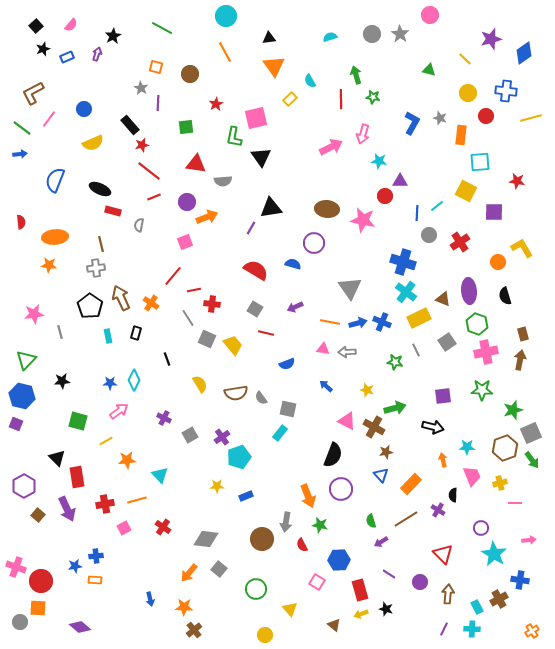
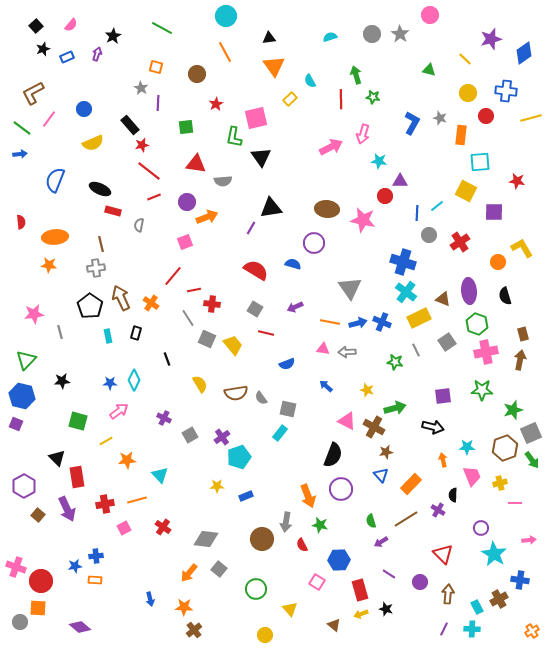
brown circle at (190, 74): moved 7 px right
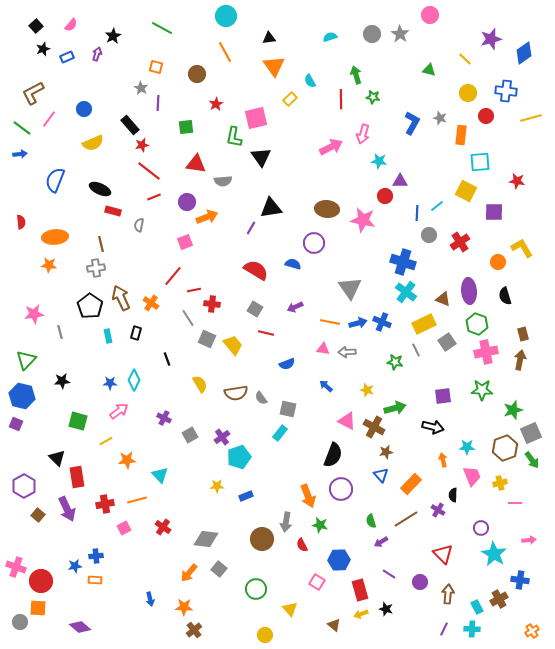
yellow rectangle at (419, 318): moved 5 px right, 6 px down
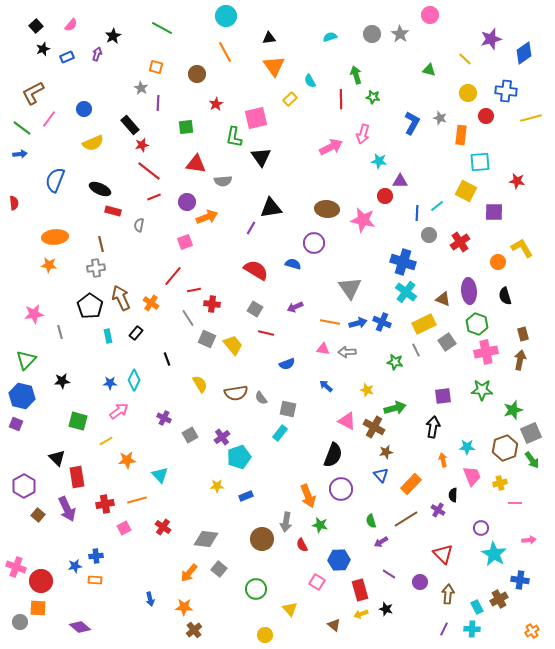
red semicircle at (21, 222): moved 7 px left, 19 px up
black rectangle at (136, 333): rotated 24 degrees clockwise
black arrow at (433, 427): rotated 95 degrees counterclockwise
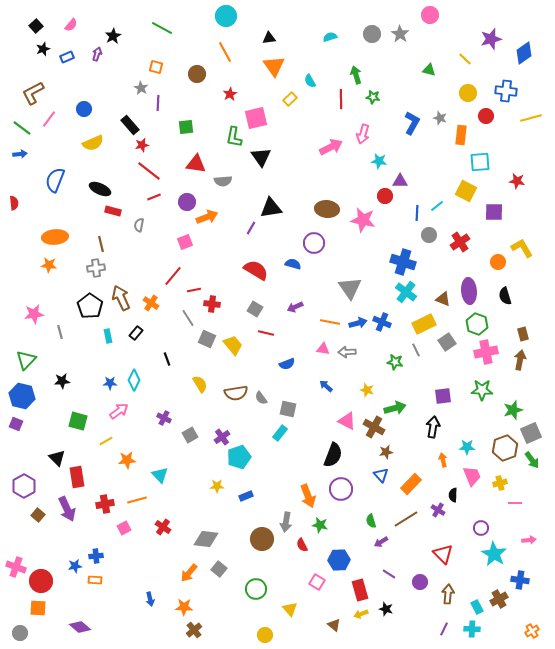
red star at (216, 104): moved 14 px right, 10 px up
gray circle at (20, 622): moved 11 px down
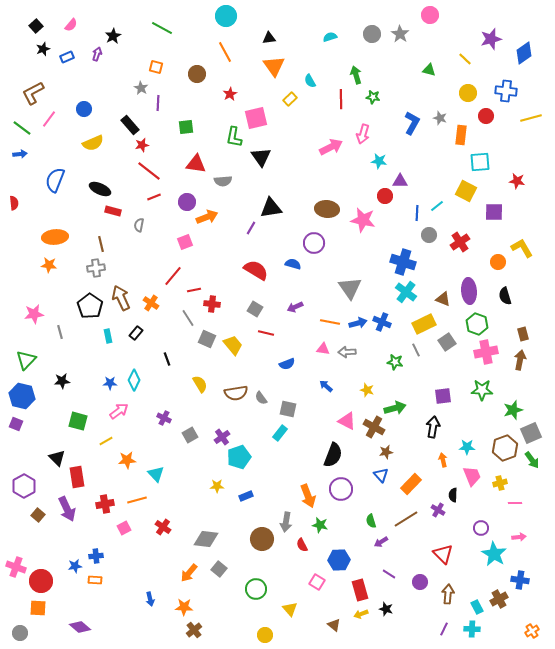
cyan triangle at (160, 475): moved 4 px left, 1 px up
pink arrow at (529, 540): moved 10 px left, 3 px up
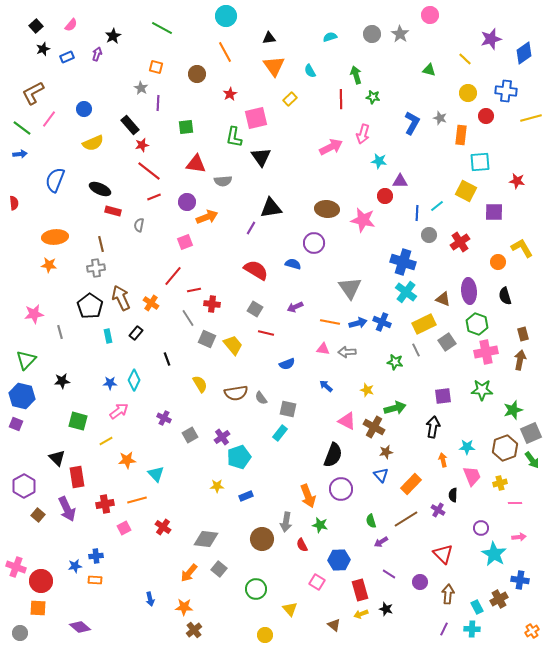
cyan semicircle at (310, 81): moved 10 px up
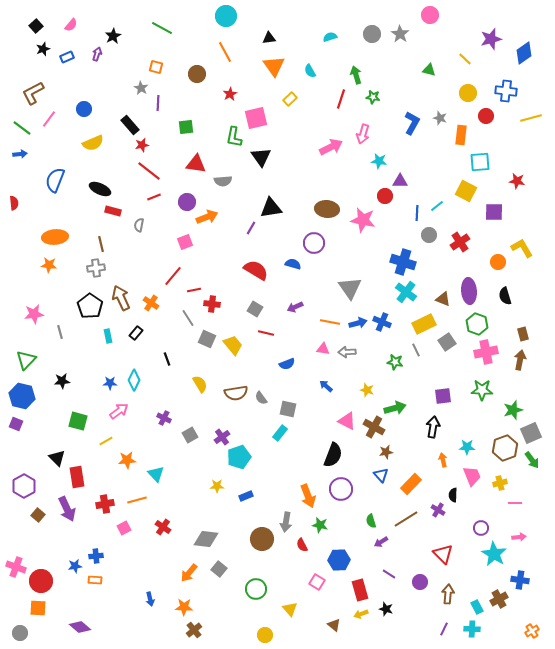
red line at (341, 99): rotated 18 degrees clockwise
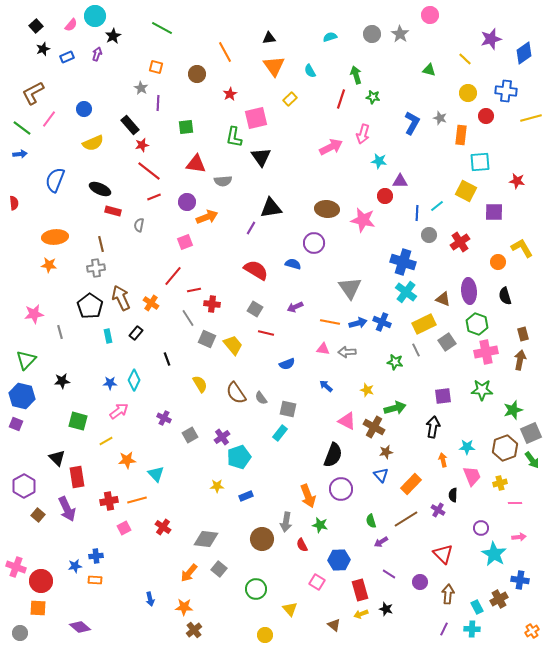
cyan circle at (226, 16): moved 131 px left
brown semicircle at (236, 393): rotated 65 degrees clockwise
red cross at (105, 504): moved 4 px right, 3 px up
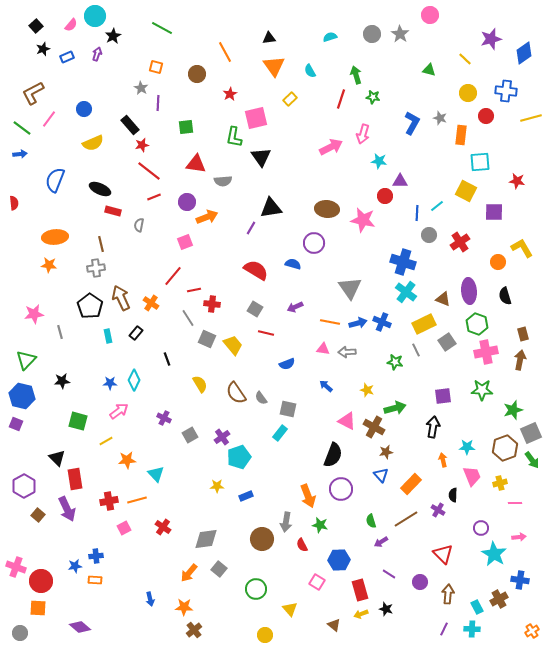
red rectangle at (77, 477): moved 2 px left, 2 px down
gray diamond at (206, 539): rotated 15 degrees counterclockwise
